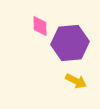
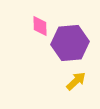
yellow arrow: rotated 70 degrees counterclockwise
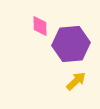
purple hexagon: moved 1 px right, 1 px down
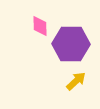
purple hexagon: rotated 6 degrees clockwise
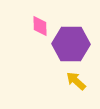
yellow arrow: rotated 95 degrees counterclockwise
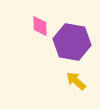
purple hexagon: moved 1 px right, 2 px up; rotated 9 degrees clockwise
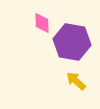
pink diamond: moved 2 px right, 3 px up
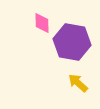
yellow arrow: moved 2 px right, 2 px down
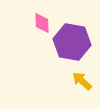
yellow arrow: moved 4 px right, 2 px up
